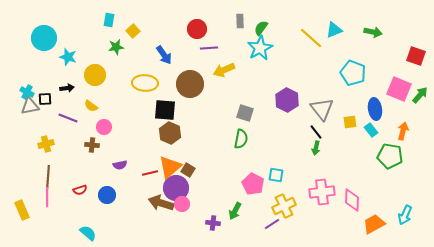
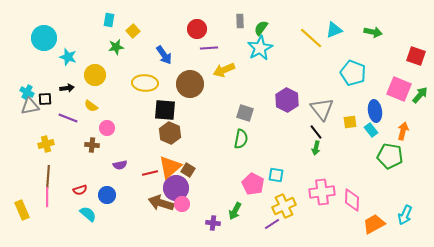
blue ellipse at (375, 109): moved 2 px down
pink circle at (104, 127): moved 3 px right, 1 px down
cyan semicircle at (88, 233): moved 19 px up
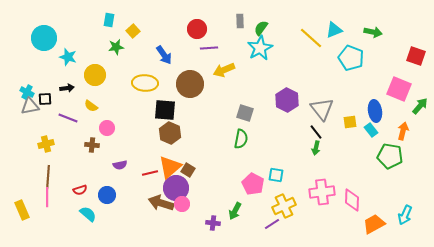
cyan pentagon at (353, 73): moved 2 px left, 15 px up
green arrow at (420, 95): moved 11 px down
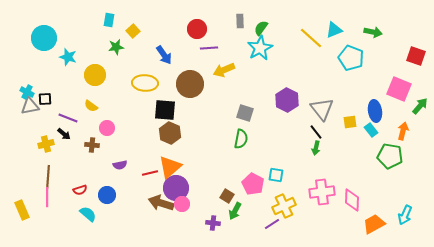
black arrow at (67, 88): moved 3 px left, 46 px down; rotated 48 degrees clockwise
brown square at (188, 170): moved 39 px right, 26 px down
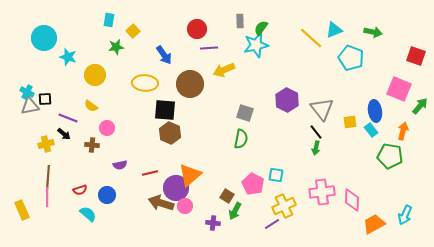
cyan star at (260, 48): moved 4 px left, 3 px up; rotated 15 degrees clockwise
orange triangle at (170, 167): moved 20 px right, 8 px down
pink circle at (182, 204): moved 3 px right, 2 px down
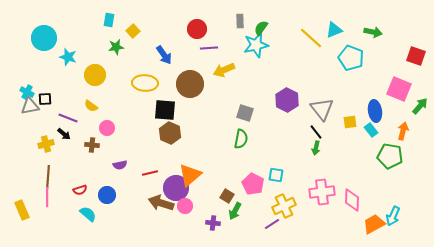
cyan arrow at (405, 215): moved 12 px left, 1 px down
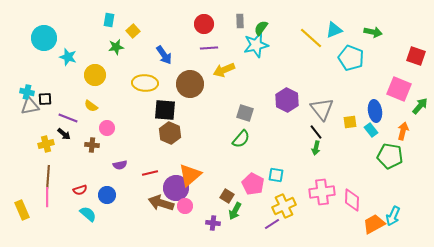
red circle at (197, 29): moved 7 px right, 5 px up
cyan cross at (27, 92): rotated 16 degrees counterclockwise
green semicircle at (241, 139): rotated 30 degrees clockwise
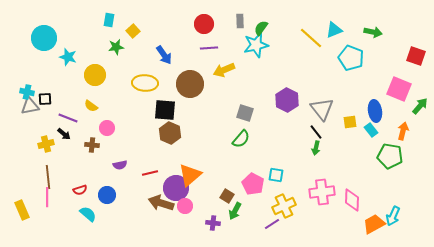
brown line at (48, 177): rotated 10 degrees counterclockwise
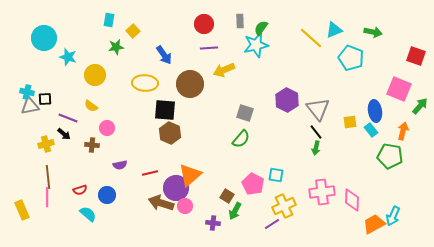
gray triangle at (322, 109): moved 4 px left
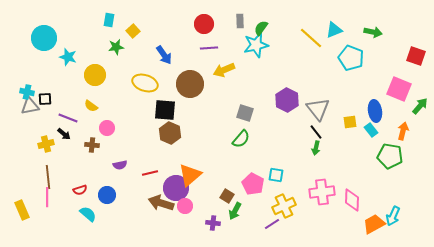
yellow ellipse at (145, 83): rotated 15 degrees clockwise
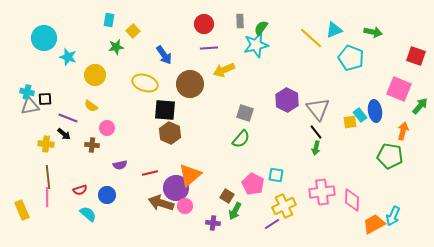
cyan rectangle at (371, 130): moved 11 px left, 15 px up
yellow cross at (46, 144): rotated 21 degrees clockwise
